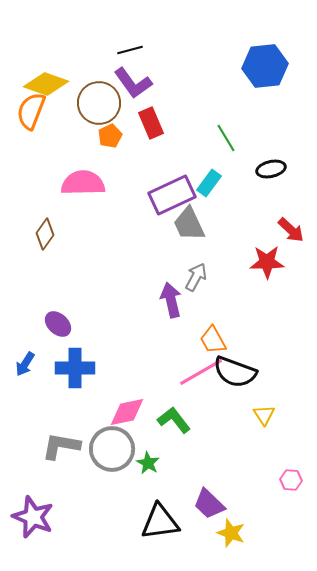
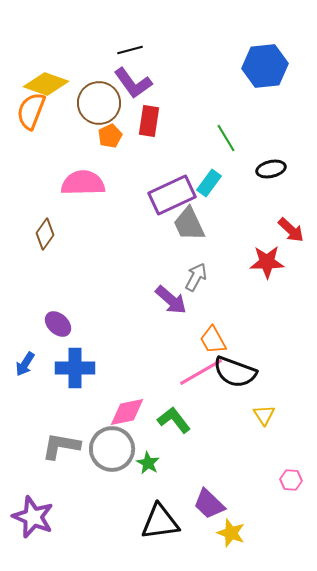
red rectangle: moved 2 px left, 2 px up; rotated 32 degrees clockwise
purple arrow: rotated 144 degrees clockwise
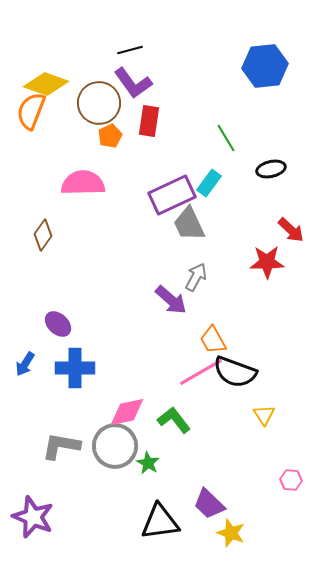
brown diamond: moved 2 px left, 1 px down
gray circle: moved 3 px right, 3 px up
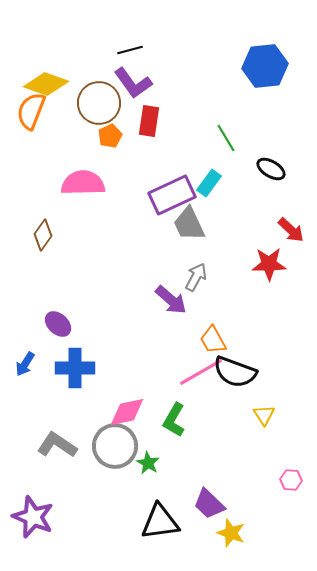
black ellipse: rotated 44 degrees clockwise
red star: moved 2 px right, 2 px down
green L-shape: rotated 112 degrees counterclockwise
gray L-shape: moved 4 px left, 1 px up; rotated 24 degrees clockwise
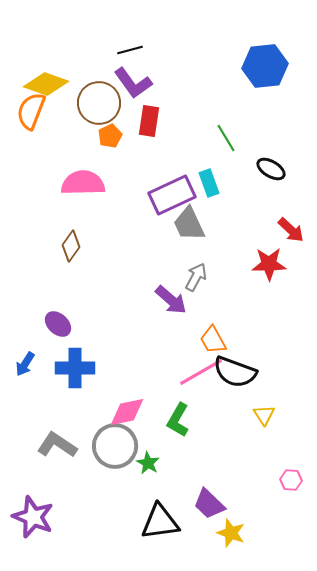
cyan rectangle: rotated 56 degrees counterclockwise
brown diamond: moved 28 px right, 11 px down
green L-shape: moved 4 px right
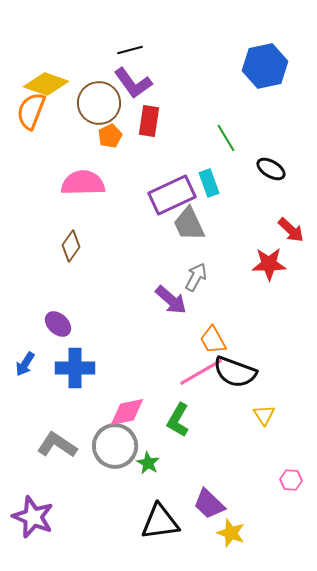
blue hexagon: rotated 6 degrees counterclockwise
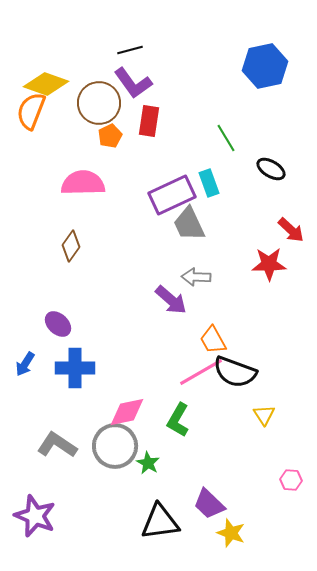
gray arrow: rotated 116 degrees counterclockwise
purple star: moved 2 px right, 1 px up
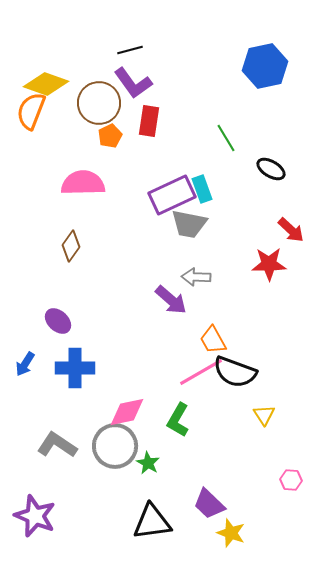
cyan rectangle: moved 7 px left, 6 px down
gray trapezoid: rotated 54 degrees counterclockwise
purple ellipse: moved 3 px up
black triangle: moved 8 px left
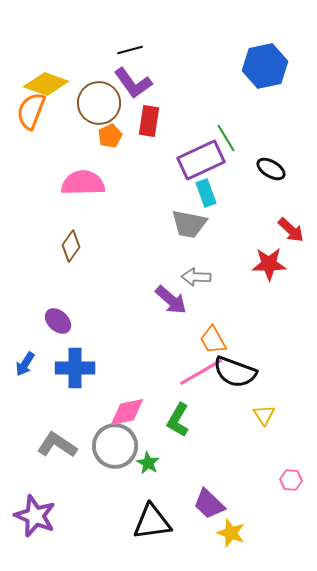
cyan rectangle: moved 4 px right, 4 px down
purple rectangle: moved 29 px right, 35 px up
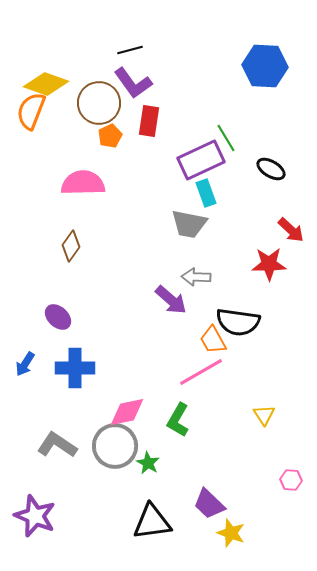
blue hexagon: rotated 15 degrees clockwise
purple ellipse: moved 4 px up
black semicircle: moved 3 px right, 50 px up; rotated 12 degrees counterclockwise
